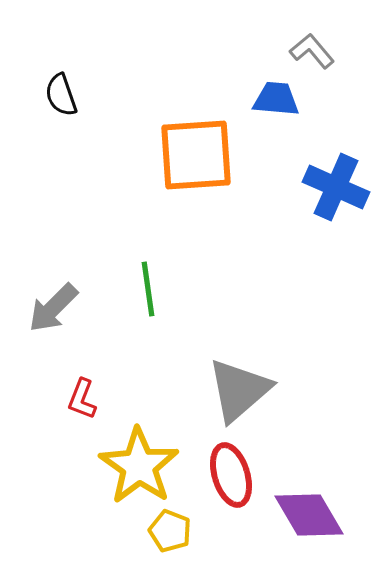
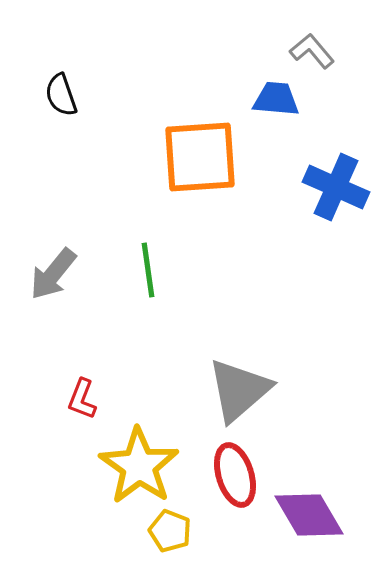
orange square: moved 4 px right, 2 px down
green line: moved 19 px up
gray arrow: moved 34 px up; rotated 6 degrees counterclockwise
red ellipse: moved 4 px right
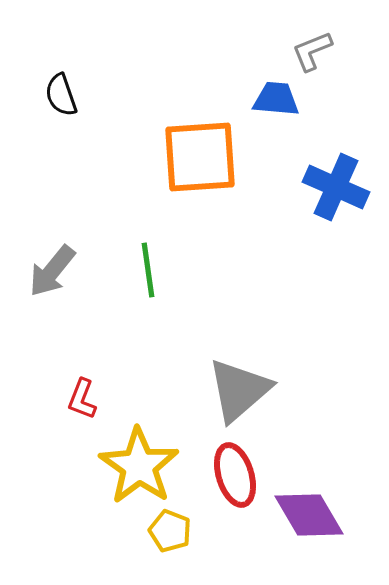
gray L-shape: rotated 72 degrees counterclockwise
gray arrow: moved 1 px left, 3 px up
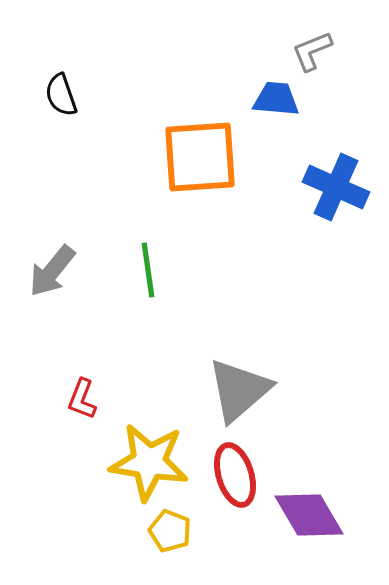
yellow star: moved 10 px right, 4 px up; rotated 26 degrees counterclockwise
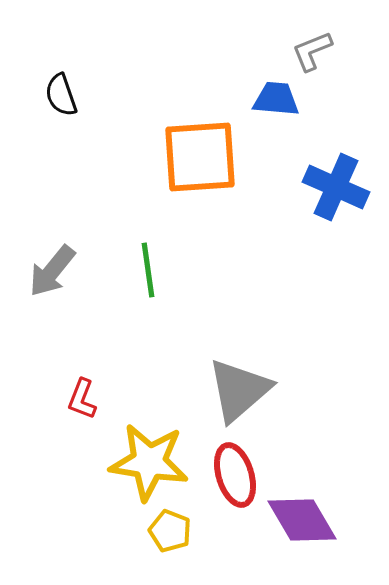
purple diamond: moved 7 px left, 5 px down
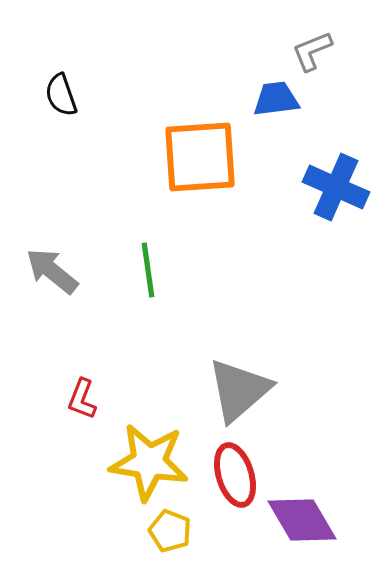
blue trapezoid: rotated 12 degrees counterclockwise
gray arrow: rotated 90 degrees clockwise
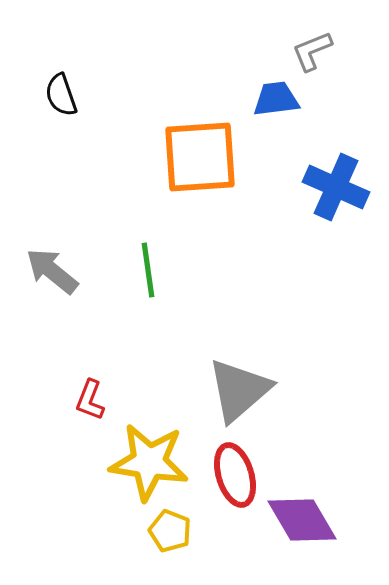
red L-shape: moved 8 px right, 1 px down
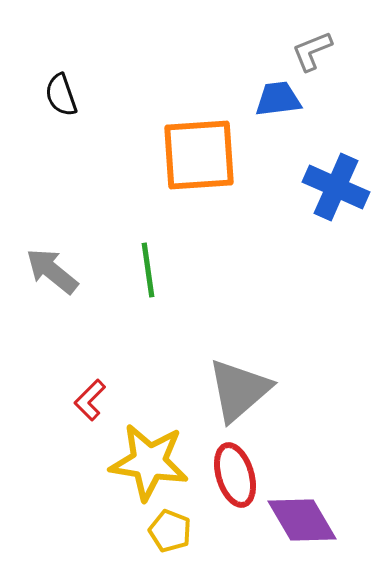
blue trapezoid: moved 2 px right
orange square: moved 1 px left, 2 px up
red L-shape: rotated 24 degrees clockwise
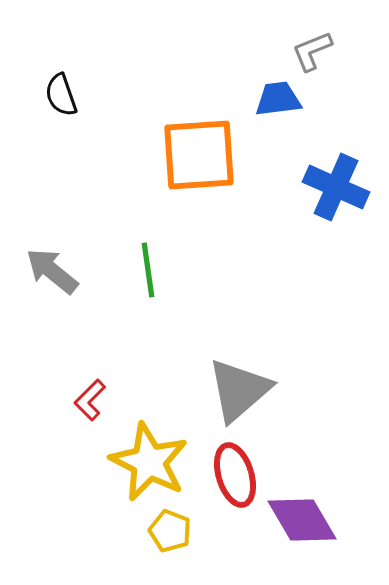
yellow star: rotated 18 degrees clockwise
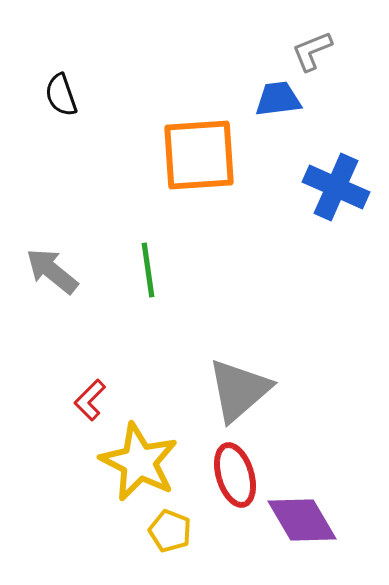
yellow star: moved 10 px left
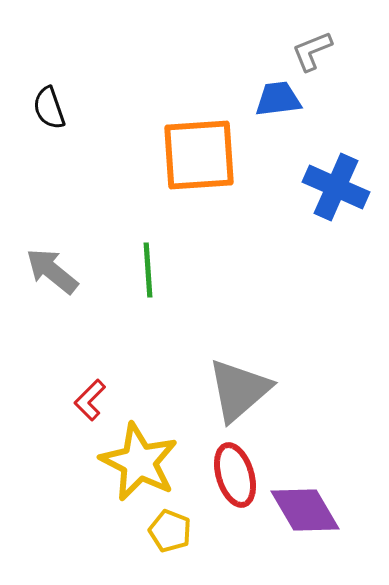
black semicircle: moved 12 px left, 13 px down
green line: rotated 4 degrees clockwise
purple diamond: moved 3 px right, 10 px up
